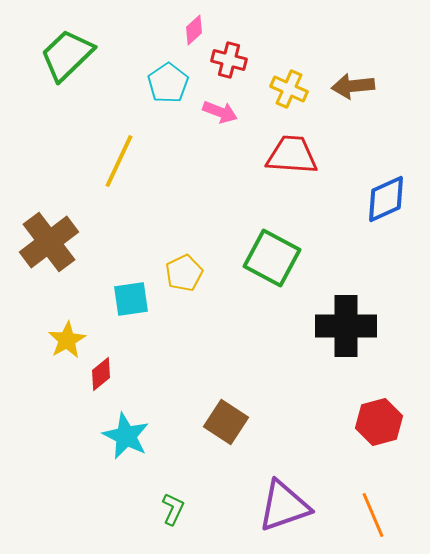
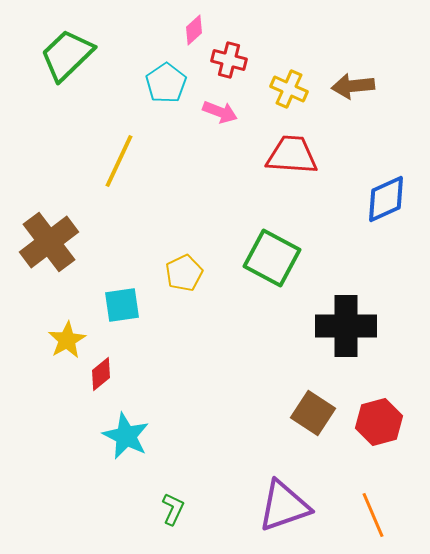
cyan pentagon: moved 2 px left
cyan square: moved 9 px left, 6 px down
brown square: moved 87 px right, 9 px up
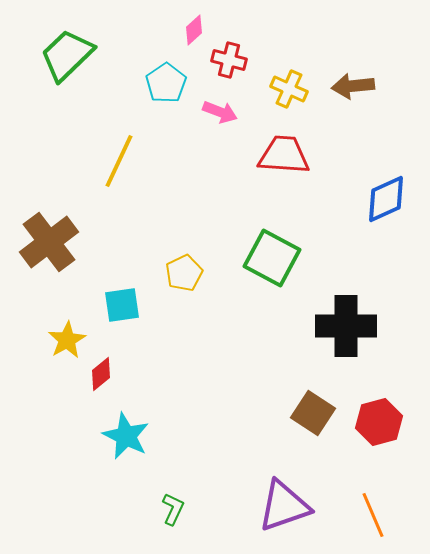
red trapezoid: moved 8 px left
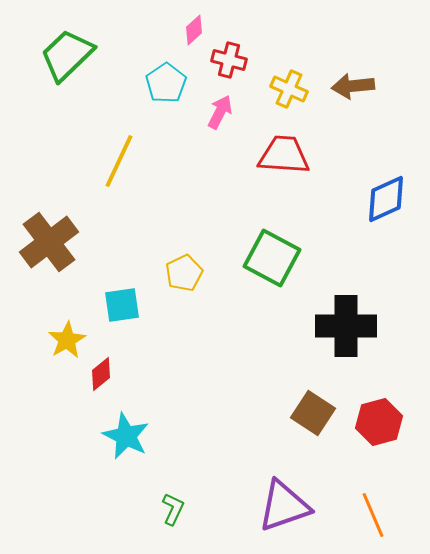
pink arrow: rotated 84 degrees counterclockwise
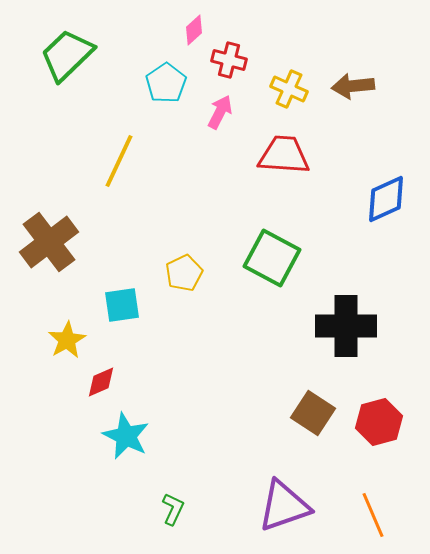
red diamond: moved 8 px down; rotated 16 degrees clockwise
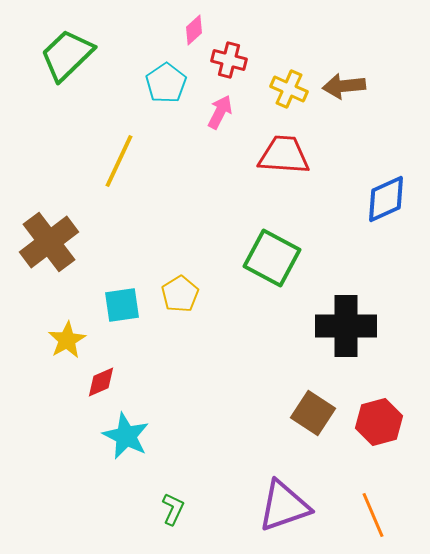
brown arrow: moved 9 px left
yellow pentagon: moved 4 px left, 21 px down; rotated 6 degrees counterclockwise
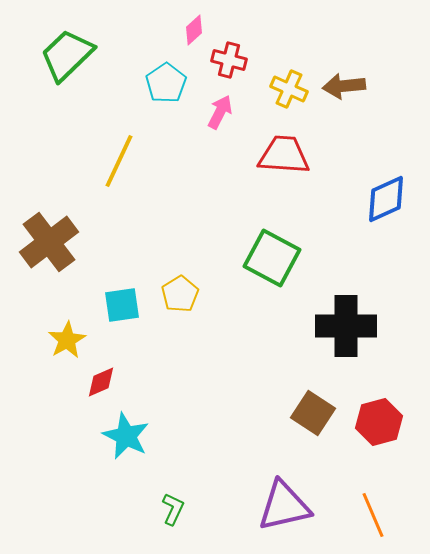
purple triangle: rotated 6 degrees clockwise
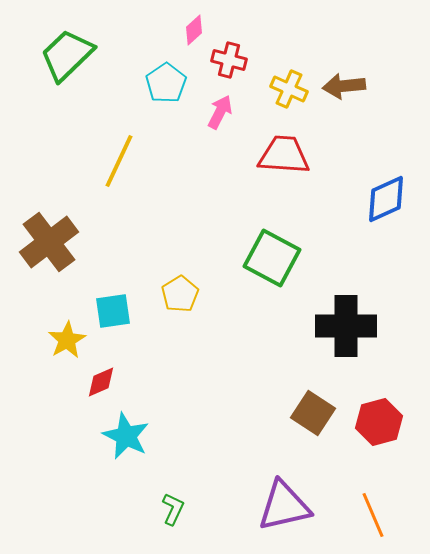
cyan square: moved 9 px left, 6 px down
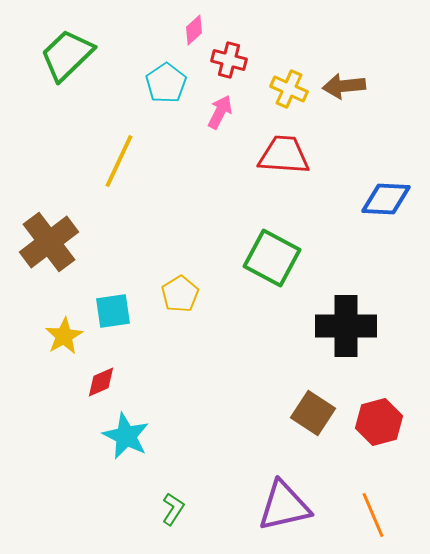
blue diamond: rotated 27 degrees clockwise
yellow star: moved 3 px left, 4 px up
green L-shape: rotated 8 degrees clockwise
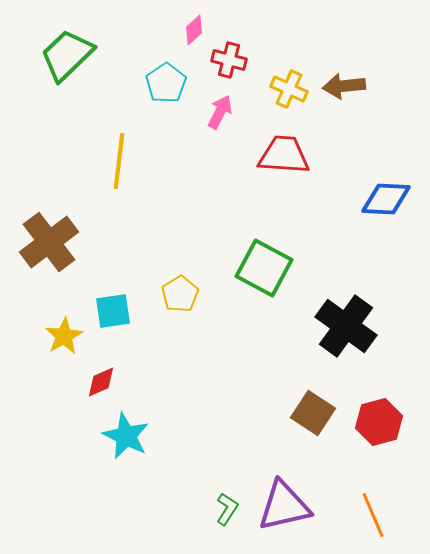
yellow line: rotated 18 degrees counterclockwise
green square: moved 8 px left, 10 px down
black cross: rotated 36 degrees clockwise
green L-shape: moved 54 px right
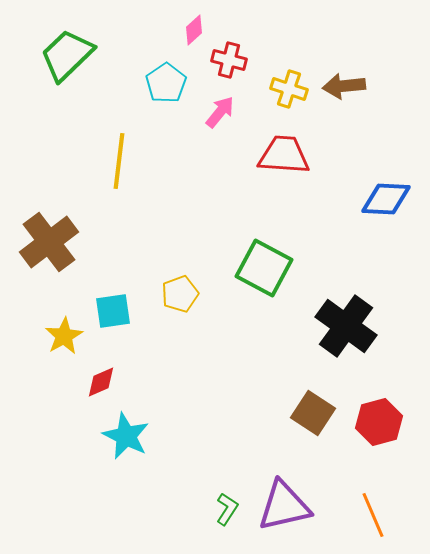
yellow cross: rotated 6 degrees counterclockwise
pink arrow: rotated 12 degrees clockwise
yellow pentagon: rotated 12 degrees clockwise
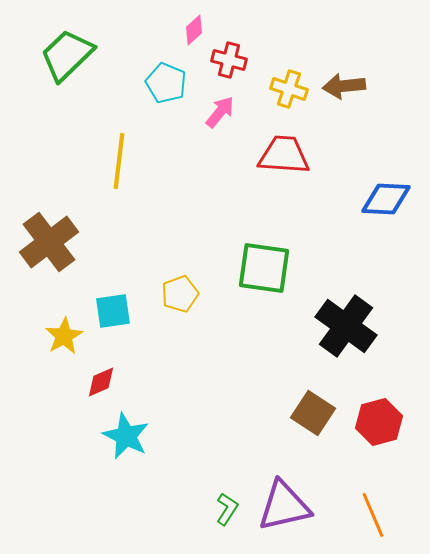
cyan pentagon: rotated 15 degrees counterclockwise
green square: rotated 20 degrees counterclockwise
